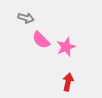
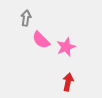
gray arrow: rotated 98 degrees counterclockwise
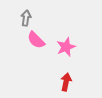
pink semicircle: moved 5 px left
red arrow: moved 2 px left
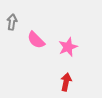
gray arrow: moved 14 px left, 4 px down
pink star: moved 2 px right
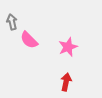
gray arrow: rotated 21 degrees counterclockwise
pink semicircle: moved 7 px left
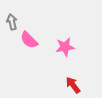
pink star: moved 3 px left; rotated 12 degrees clockwise
red arrow: moved 7 px right, 3 px down; rotated 48 degrees counterclockwise
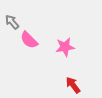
gray arrow: rotated 28 degrees counterclockwise
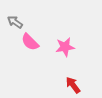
gray arrow: moved 3 px right; rotated 14 degrees counterclockwise
pink semicircle: moved 1 px right, 2 px down
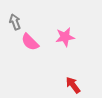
gray arrow: rotated 35 degrees clockwise
pink star: moved 10 px up
